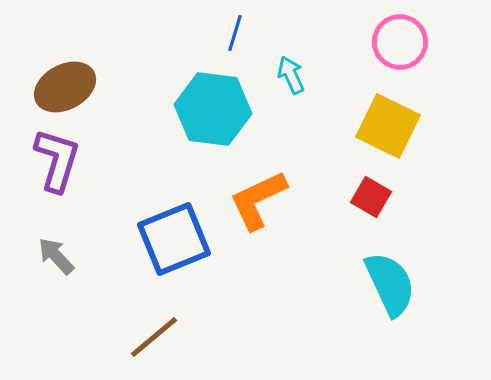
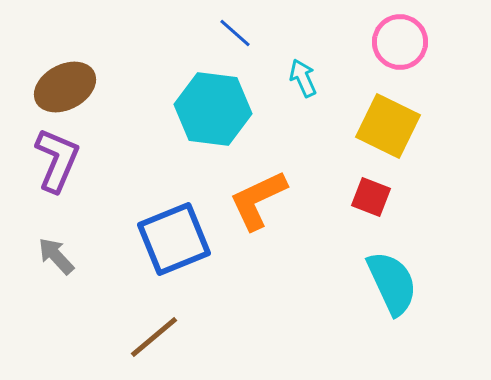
blue line: rotated 66 degrees counterclockwise
cyan arrow: moved 12 px right, 3 px down
purple L-shape: rotated 6 degrees clockwise
red square: rotated 9 degrees counterclockwise
cyan semicircle: moved 2 px right, 1 px up
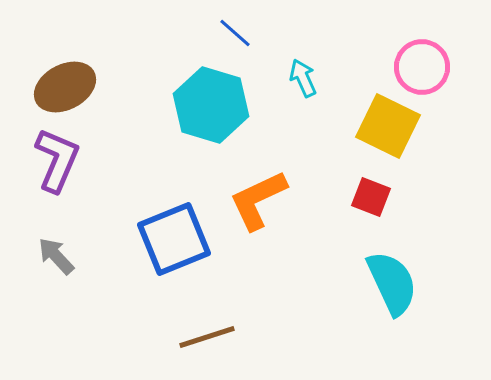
pink circle: moved 22 px right, 25 px down
cyan hexagon: moved 2 px left, 4 px up; rotated 10 degrees clockwise
brown line: moved 53 px right; rotated 22 degrees clockwise
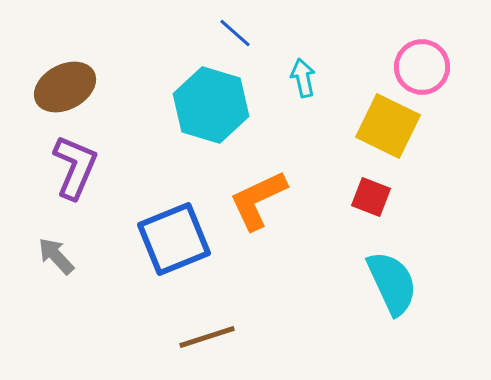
cyan arrow: rotated 12 degrees clockwise
purple L-shape: moved 18 px right, 7 px down
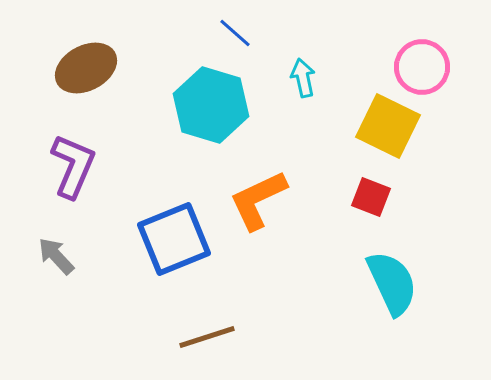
brown ellipse: moved 21 px right, 19 px up
purple L-shape: moved 2 px left, 1 px up
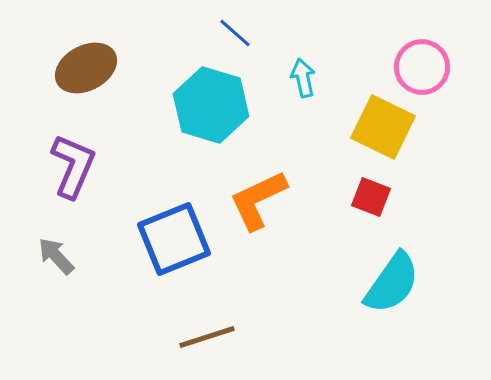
yellow square: moved 5 px left, 1 px down
cyan semicircle: rotated 60 degrees clockwise
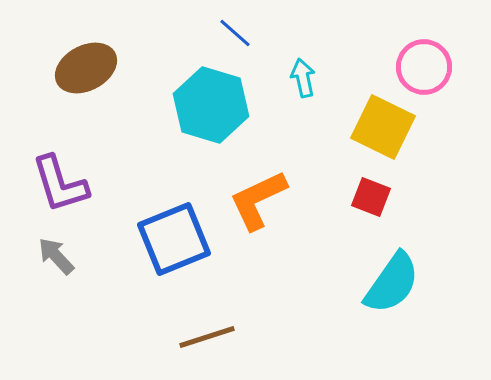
pink circle: moved 2 px right
purple L-shape: moved 13 px left, 18 px down; rotated 140 degrees clockwise
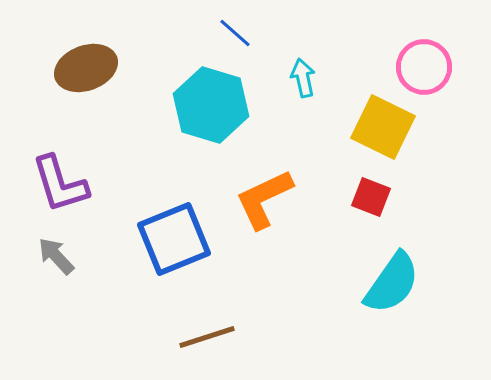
brown ellipse: rotated 8 degrees clockwise
orange L-shape: moved 6 px right, 1 px up
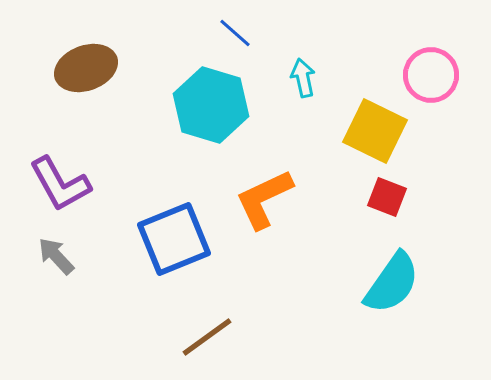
pink circle: moved 7 px right, 8 px down
yellow square: moved 8 px left, 4 px down
purple L-shape: rotated 12 degrees counterclockwise
red square: moved 16 px right
brown line: rotated 18 degrees counterclockwise
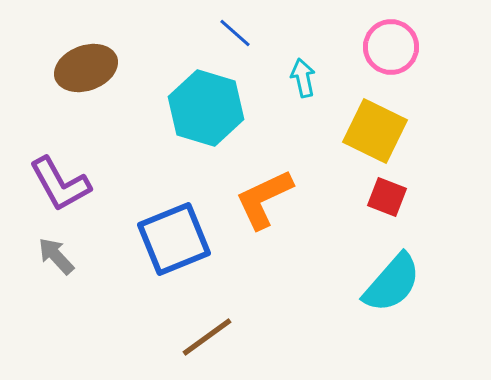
pink circle: moved 40 px left, 28 px up
cyan hexagon: moved 5 px left, 3 px down
cyan semicircle: rotated 6 degrees clockwise
